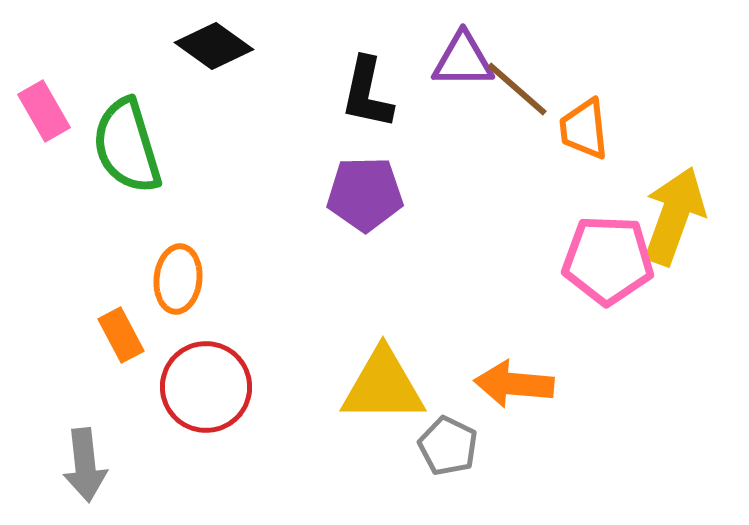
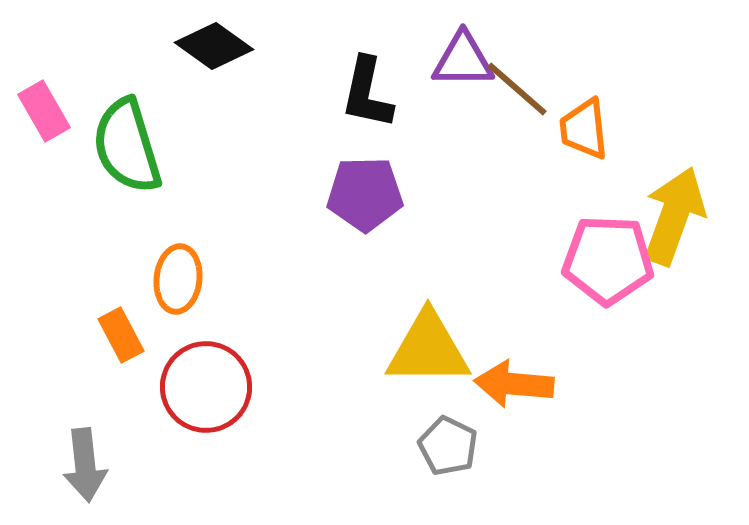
yellow triangle: moved 45 px right, 37 px up
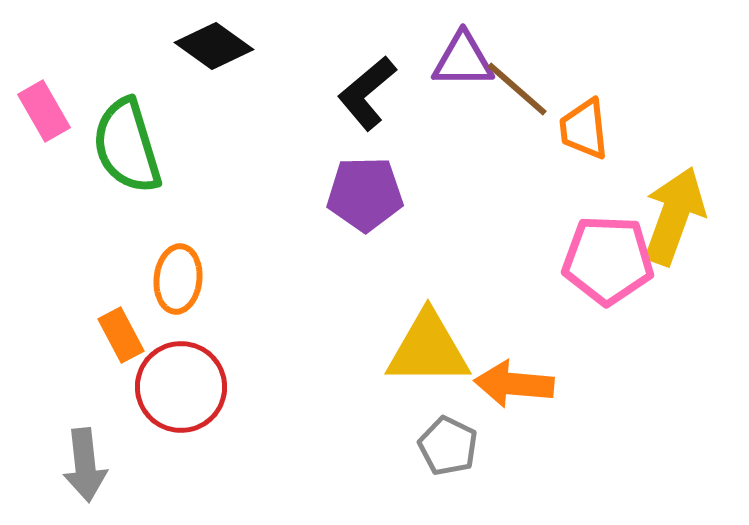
black L-shape: rotated 38 degrees clockwise
red circle: moved 25 px left
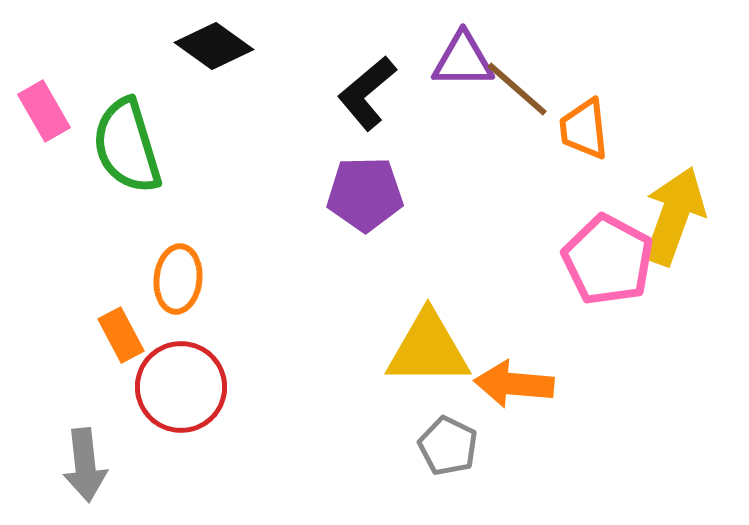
pink pentagon: rotated 26 degrees clockwise
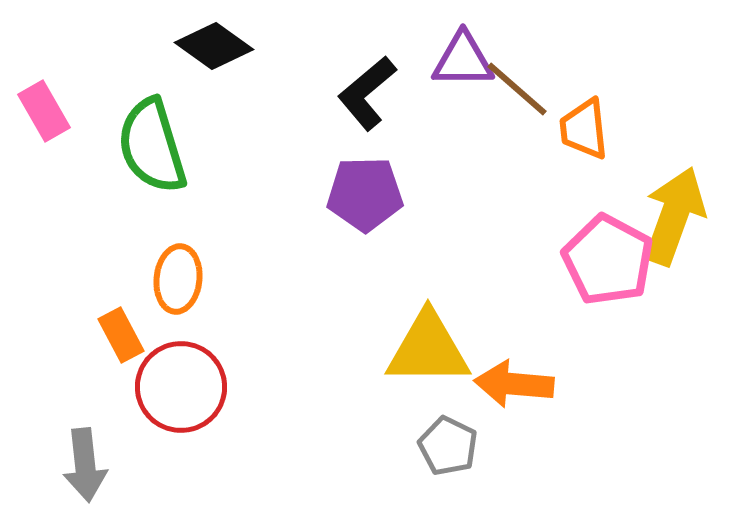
green semicircle: moved 25 px right
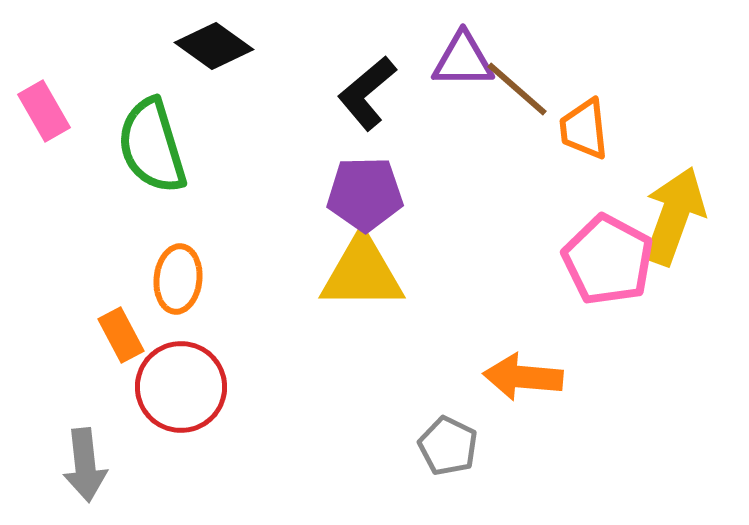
yellow triangle: moved 66 px left, 76 px up
orange arrow: moved 9 px right, 7 px up
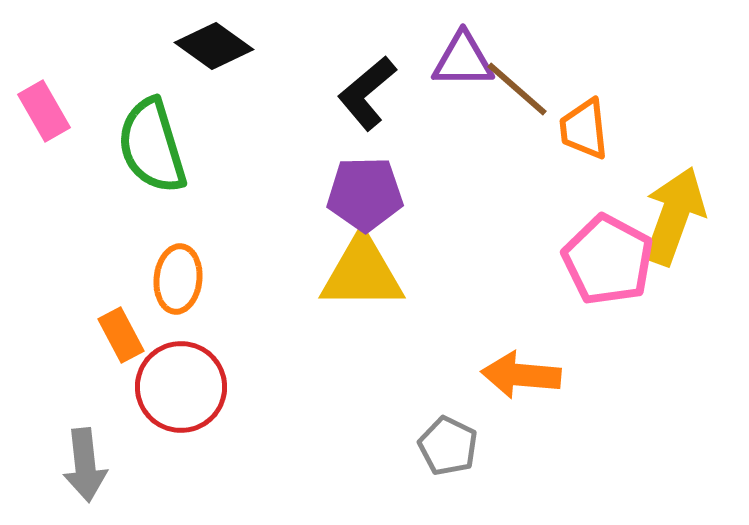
orange arrow: moved 2 px left, 2 px up
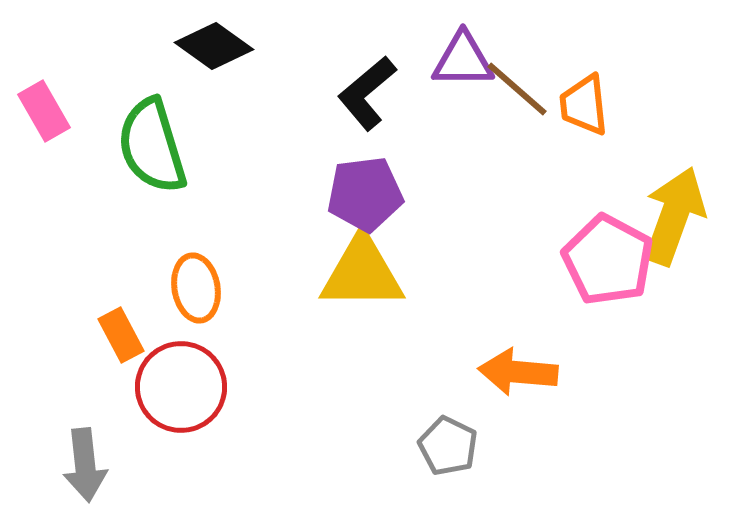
orange trapezoid: moved 24 px up
purple pentagon: rotated 6 degrees counterclockwise
orange ellipse: moved 18 px right, 9 px down; rotated 16 degrees counterclockwise
orange arrow: moved 3 px left, 3 px up
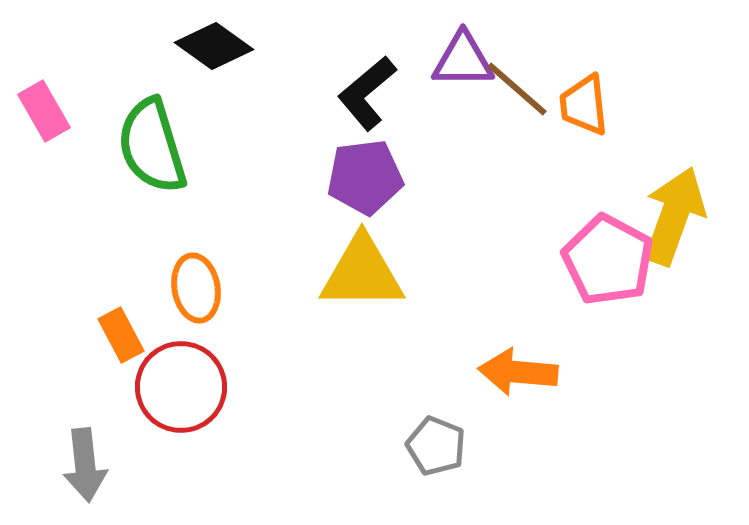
purple pentagon: moved 17 px up
gray pentagon: moved 12 px left; rotated 4 degrees counterclockwise
